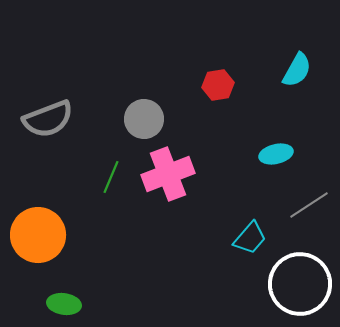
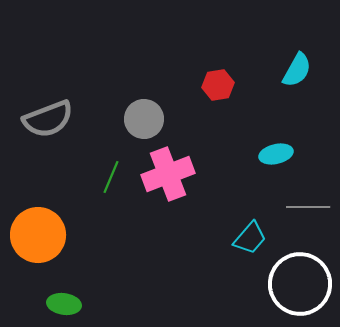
gray line: moved 1 px left, 2 px down; rotated 33 degrees clockwise
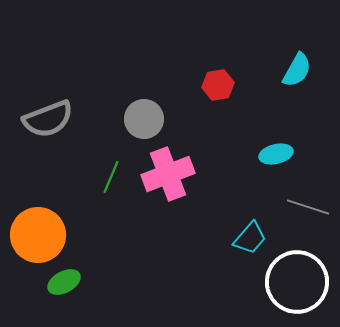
gray line: rotated 18 degrees clockwise
white circle: moved 3 px left, 2 px up
green ellipse: moved 22 px up; rotated 36 degrees counterclockwise
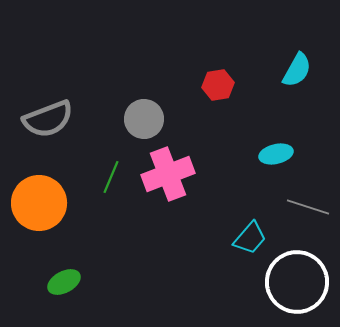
orange circle: moved 1 px right, 32 px up
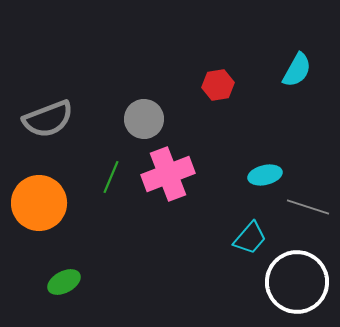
cyan ellipse: moved 11 px left, 21 px down
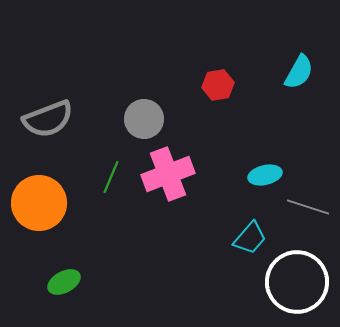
cyan semicircle: moved 2 px right, 2 px down
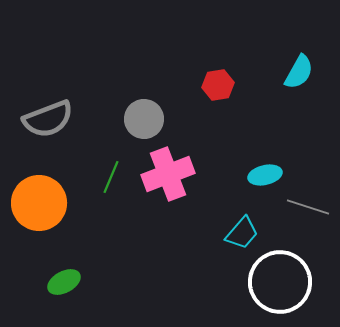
cyan trapezoid: moved 8 px left, 5 px up
white circle: moved 17 px left
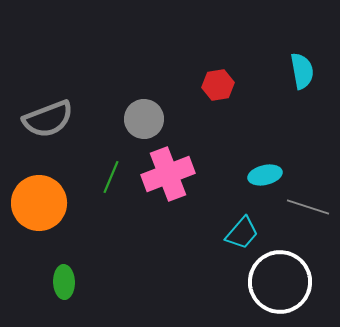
cyan semicircle: moved 3 px right, 1 px up; rotated 39 degrees counterclockwise
green ellipse: rotated 64 degrees counterclockwise
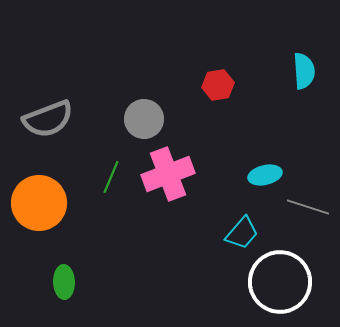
cyan semicircle: moved 2 px right; rotated 6 degrees clockwise
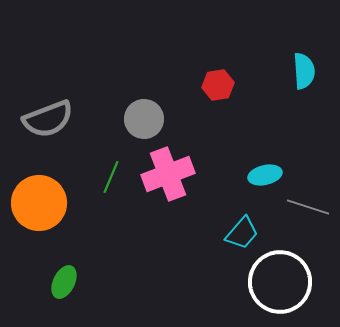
green ellipse: rotated 28 degrees clockwise
